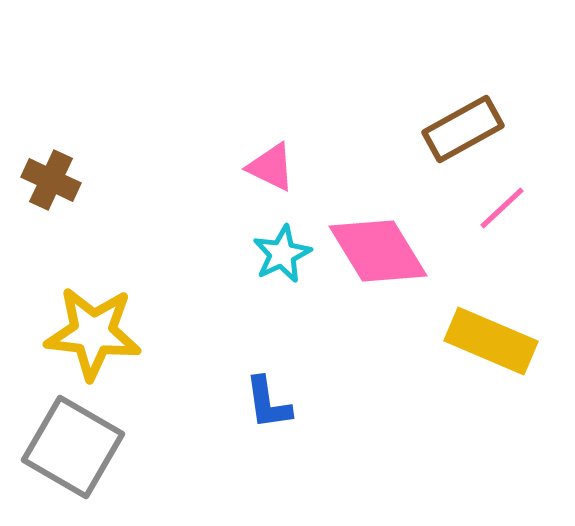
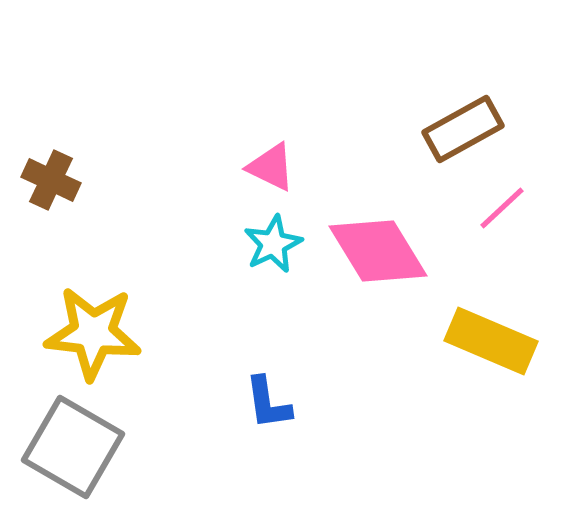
cyan star: moved 9 px left, 10 px up
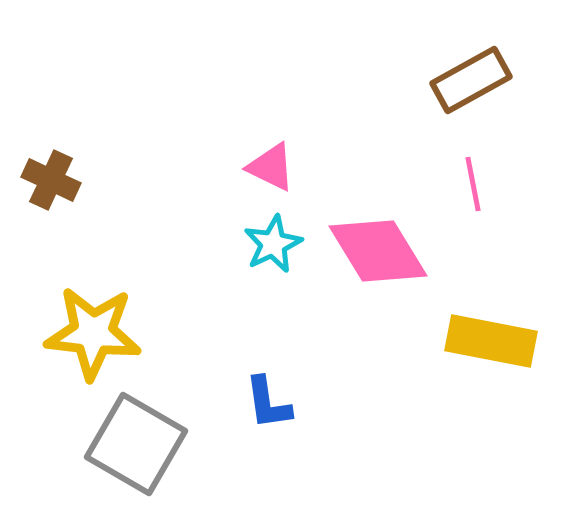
brown rectangle: moved 8 px right, 49 px up
pink line: moved 29 px left, 24 px up; rotated 58 degrees counterclockwise
yellow rectangle: rotated 12 degrees counterclockwise
gray square: moved 63 px right, 3 px up
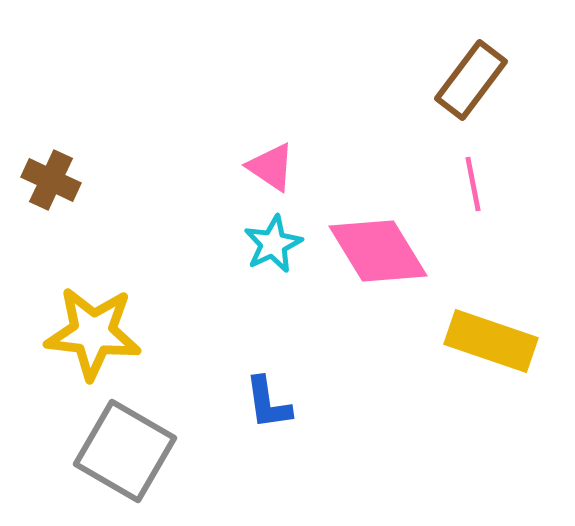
brown rectangle: rotated 24 degrees counterclockwise
pink triangle: rotated 8 degrees clockwise
yellow rectangle: rotated 8 degrees clockwise
gray square: moved 11 px left, 7 px down
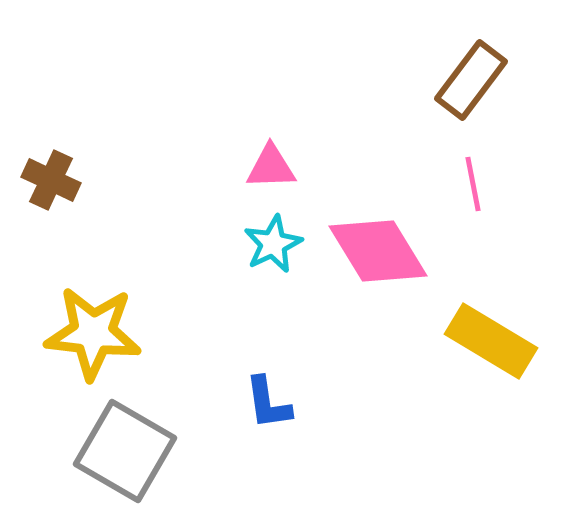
pink triangle: rotated 36 degrees counterclockwise
yellow rectangle: rotated 12 degrees clockwise
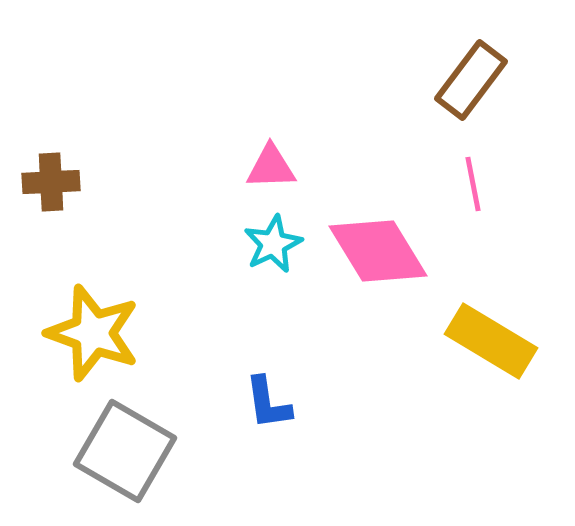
brown cross: moved 2 px down; rotated 28 degrees counterclockwise
yellow star: rotated 14 degrees clockwise
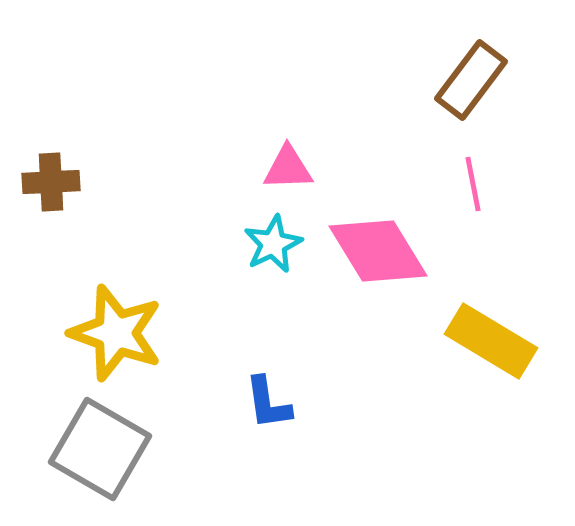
pink triangle: moved 17 px right, 1 px down
yellow star: moved 23 px right
gray square: moved 25 px left, 2 px up
